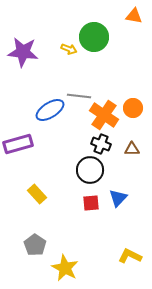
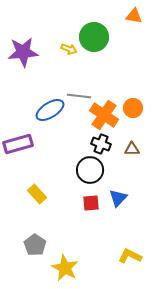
purple star: rotated 12 degrees counterclockwise
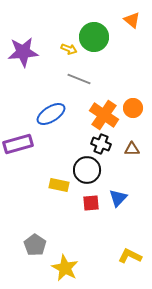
orange triangle: moved 2 px left, 4 px down; rotated 30 degrees clockwise
gray line: moved 17 px up; rotated 15 degrees clockwise
blue ellipse: moved 1 px right, 4 px down
black circle: moved 3 px left
yellow rectangle: moved 22 px right, 9 px up; rotated 36 degrees counterclockwise
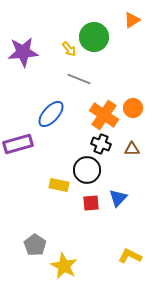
orange triangle: rotated 48 degrees clockwise
yellow arrow: rotated 28 degrees clockwise
blue ellipse: rotated 16 degrees counterclockwise
yellow star: moved 1 px left, 2 px up
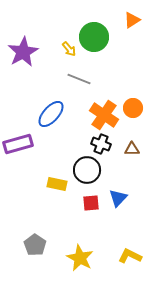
purple star: rotated 24 degrees counterclockwise
yellow rectangle: moved 2 px left, 1 px up
yellow star: moved 16 px right, 8 px up
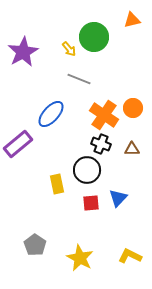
orange triangle: rotated 18 degrees clockwise
purple rectangle: rotated 24 degrees counterclockwise
yellow rectangle: rotated 66 degrees clockwise
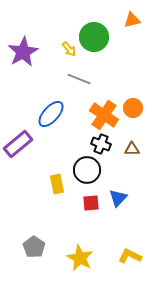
gray pentagon: moved 1 px left, 2 px down
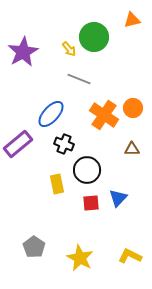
black cross: moved 37 px left
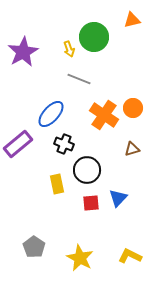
yellow arrow: rotated 21 degrees clockwise
brown triangle: rotated 14 degrees counterclockwise
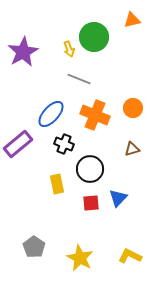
orange cross: moved 9 px left; rotated 12 degrees counterclockwise
black circle: moved 3 px right, 1 px up
